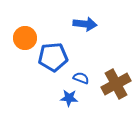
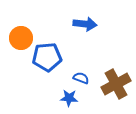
orange circle: moved 4 px left
blue pentagon: moved 6 px left
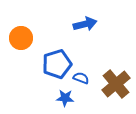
blue arrow: rotated 20 degrees counterclockwise
blue pentagon: moved 10 px right, 7 px down; rotated 12 degrees counterclockwise
brown cross: rotated 12 degrees counterclockwise
blue star: moved 4 px left
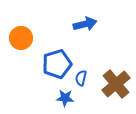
blue semicircle: rotated 98 degrees counterclockwise
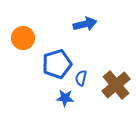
orange circle: moved 2 px right
brown cross: moved 1 px down
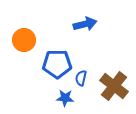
orange circle: moved 1 px right, 2 px down
blue pentagon: rotated 16 degrees clockwise
brown cross: moved 2 px left, 1 px down; rotated 12 degrees counterclockwise
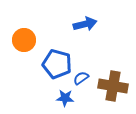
blue pentagon: rotated 16 degrees clockwise
blue semicircle: rotated 42 degrees clockwise
brown cross: moved 1 px left; rotated 28 degrees counterclockwise
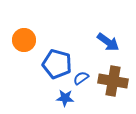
blue arrow: moved 23 px right, 18 px down; rotated 50 degrees clockwise
brown cross: moved 5 px up
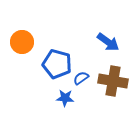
orange circle: moved 2 px left, 2 px down
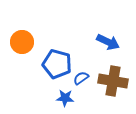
blue arrow: rotated 10 degrees counterclockwise
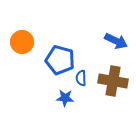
blue arrow: moved 8 px right, 1 px up
blue pentagon: moved 3 px right, 4 px up
blue semicircle: rotated 56 degrees counterclockwise
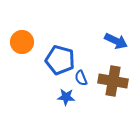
blue semicircle: rotated 21 degrees counterclockwise
blue star: moved 1 px right, 1 px up
